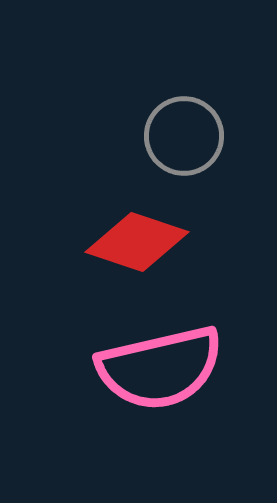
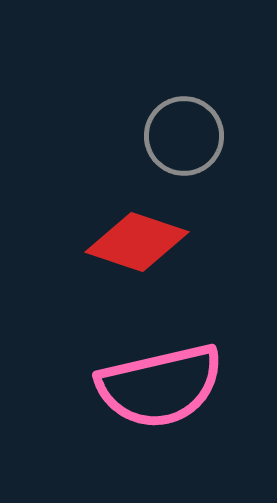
pink semicircle: moved 18 px down
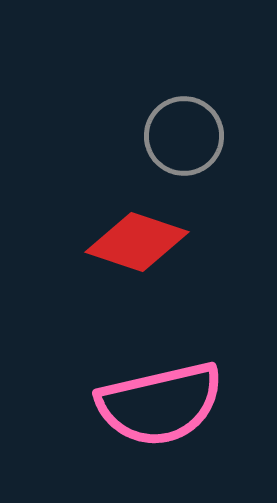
pink semicircle: moved 18 px down
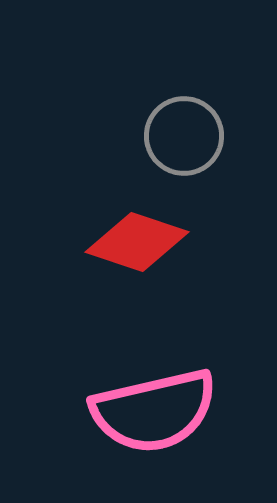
pink semicircle: moved 6 px left, 7 px down
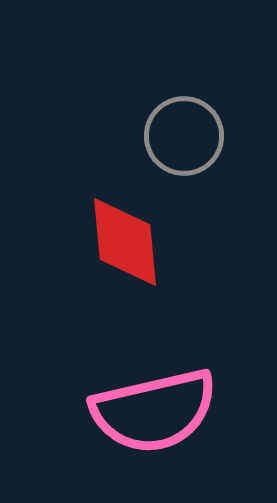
red diamond: moved 12 px left; rotated 66 degrees clockwise
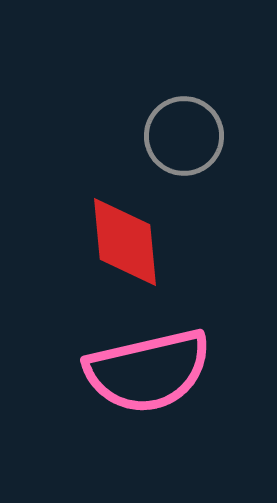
pink semicircle: moved 6 px left, 40 px up
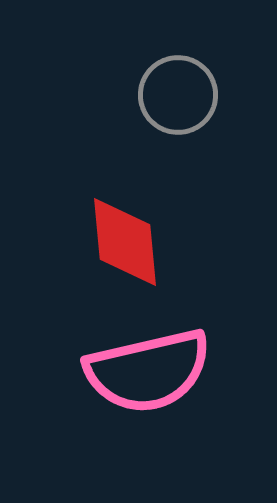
gray circle: moved 6 px left, 41 px up
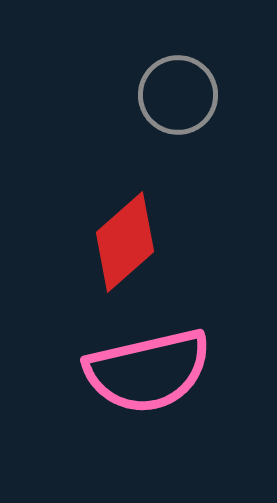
red diamond: rotated 54 degrees clockwise
